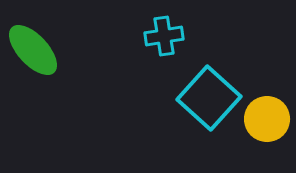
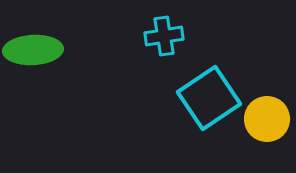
green ellipse: rotated 50 degrees counterclockwise
cyan square: rotated 14 degrees clockwise
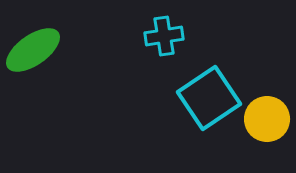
green ellipse: rotated 32 degrees counterclockwise
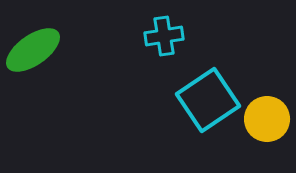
cyan square: moved 1 px left, 2 px down
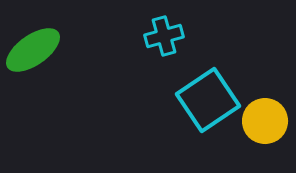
cyan cross: rotated 6 degrees counterclockwise
yellow circle: moved 2 px left, 2 px down
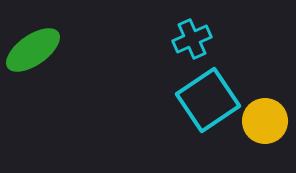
cyan cross: moved 28 px right, 3 px down; rotated 9 degrees counterclockwise
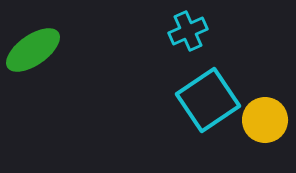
cyan cross: moved 4 px left, 8 px up
yellow circle: moved 1 px up
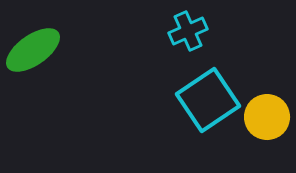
yellow circle: moved 2 px right, 3 px up
